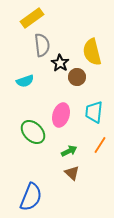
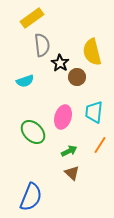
pink ellipse: moved 2 px right, 2 px down
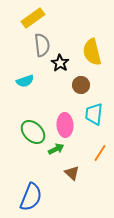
yellow rectangle: moved 1 px right
brown circle: moved 4 px right, 8 px down
cyan trapezoid: moved 2 px down
pink ellipse: moved 2 px right, 8 px down; rotated 20 degrees counterclockwise
orange line: moved 8 px down
green arrow: moved 13 px left, 2 px up
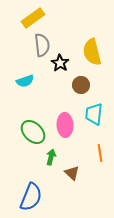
green arrow: moved 5 px left, 8 px down; rotated 49 degrees counterclockwise
orange line: rotated 42 degrees counterclockwise
